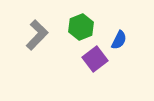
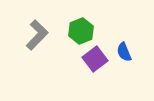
green hexagon: moved 4 px down
blue semicircle: moved 5 px right, 12 px down; rotated 132 degrees clockwise
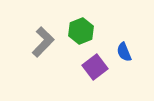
gray L-shape: moved 6 px right, 7 px down
purple square: moved 8 px down
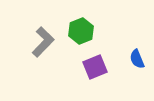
blue semicircle: moved 13 px right, 7 px down
purple square: rotated 15 degrees clockwise
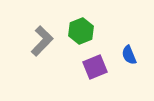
gray L-shape: moved 1 px left, 1 px up
blue semicircle: moved 8 px left, 4 px up
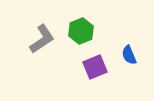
gray L-shape: moved 2 px up; rotated 12 degrees clockwise
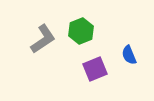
gray L-shape: moved 1 px right
purple square: moved 2 px down
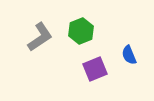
gray L-shape: moved 3 px left, 2 px up
